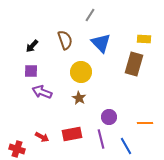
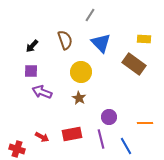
brown rectangle: rotated 70 degrees counterclockwise
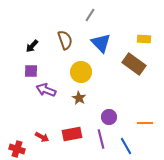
purple arrow: moved 4 px right, 2 px up
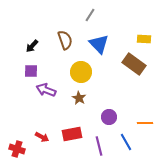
blue triangle: moved 2 px left, 1 px down
purple line: moved 2 px left, 7 px down
blue line: moved 4 px up
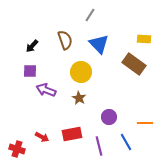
purple square: moved 1 px left
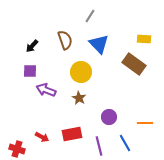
gray line: moved 1 px down
blue line: moved 1 px left, 1 px down
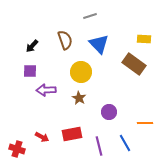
gray line: rotated 40 degrees clockwise
purple arrow: rotated 24 degrees counterclockwise
purple circle: moved 5 px up
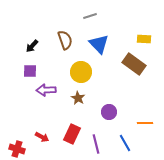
brown star: moved 1 px left
red rectangle: rotated 54 degrees counterclockwise
purple line: moved 3 px left, 2 px up
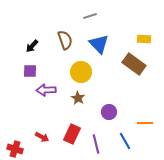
blue line: moved 2 px up
red cross: moved 2 px left
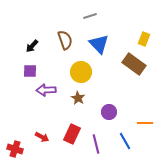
yellow rectangle: rotated 72 degrees counterclockwise
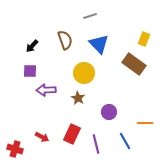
yellow circle: moved 3 px right, 1 px down
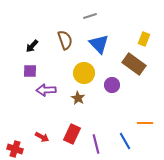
purple circle: moved 3 px right, 27 px up
